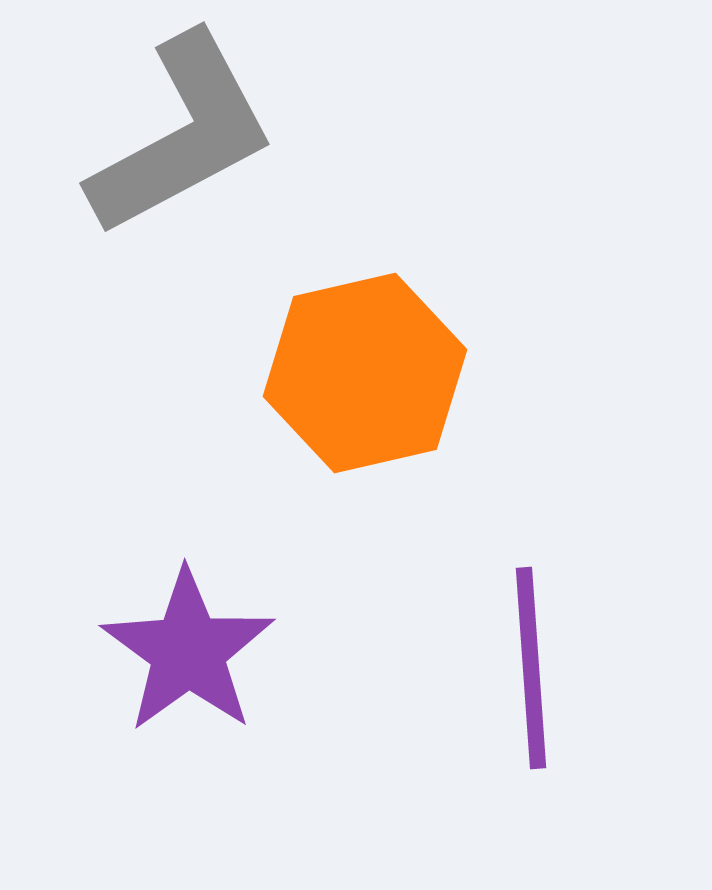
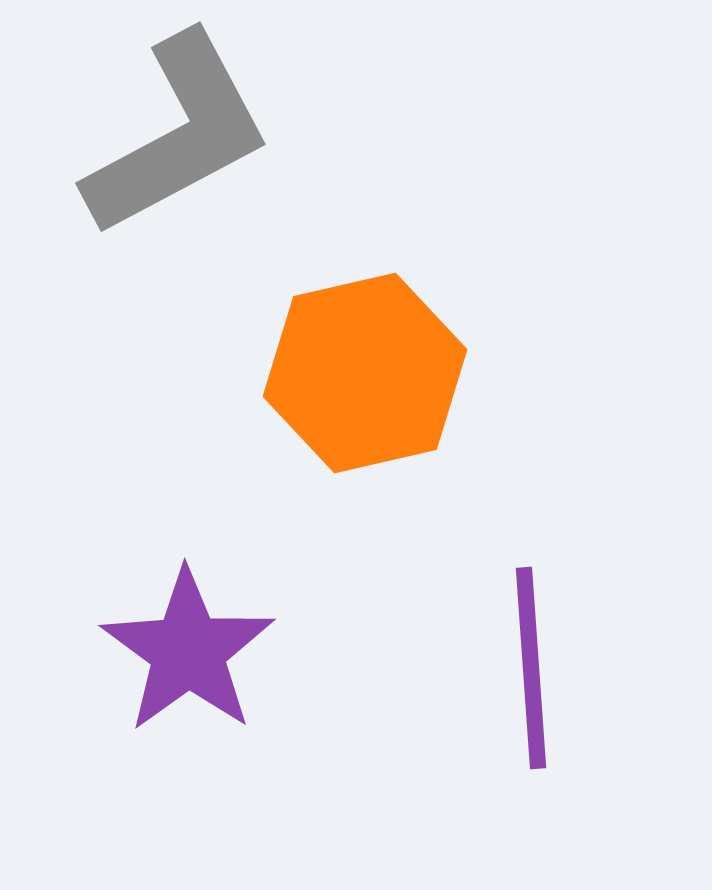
gray L-shape: moved 4 px left
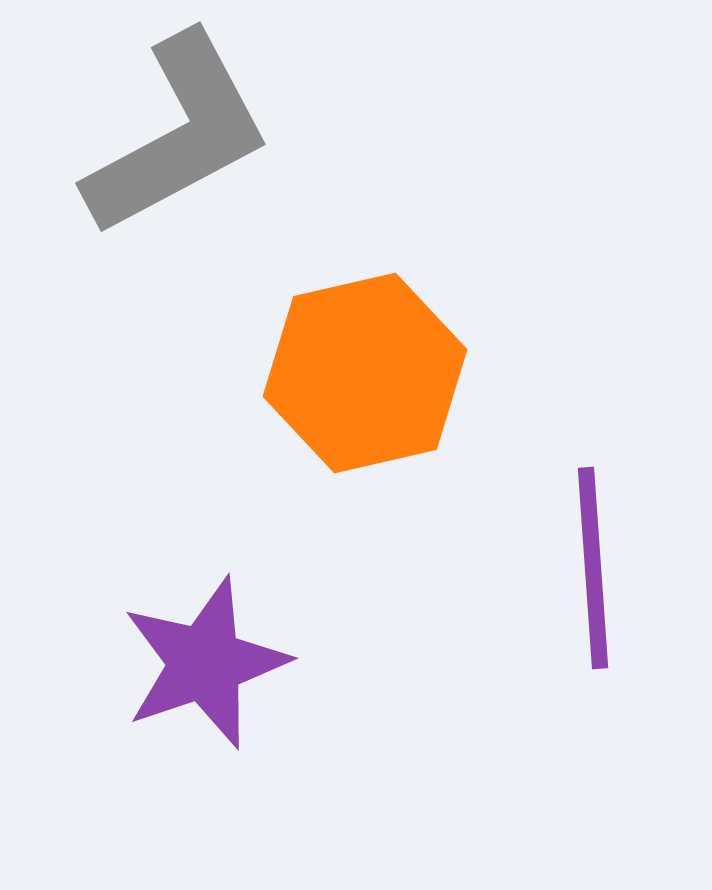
purple star: moved 17 px right, 12 px down; rotated 17 degrees clockwise
purple line: moved 62 px right, 100 px up
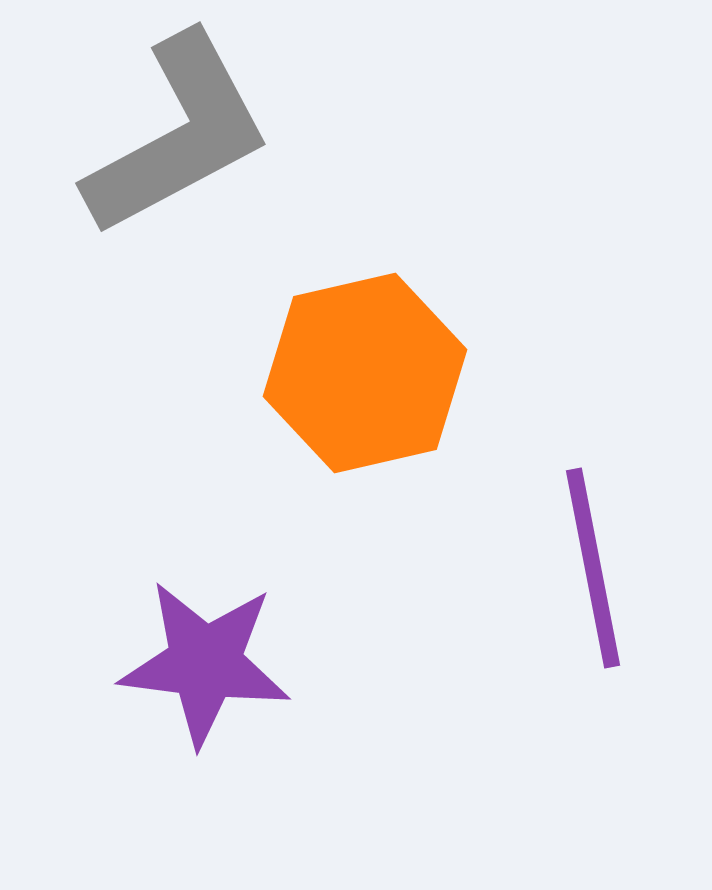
purple line: rotated 7 degrees counterclockwise
purple star: rotated 26 degrees clockwise
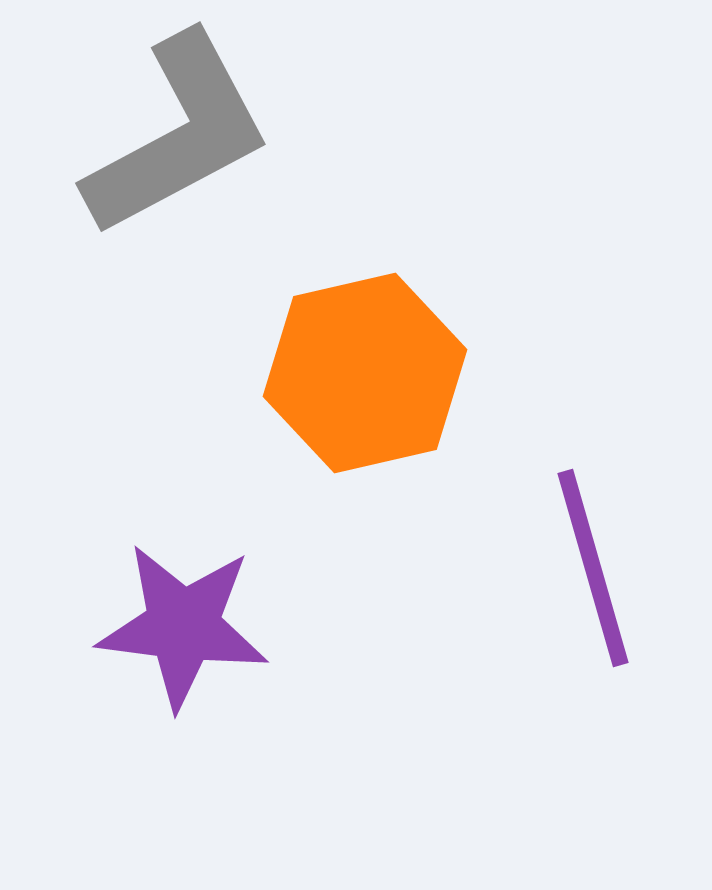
purple line: rotated 5 degrees counterclockwise
purple star: moved 22 px left, 37 px up
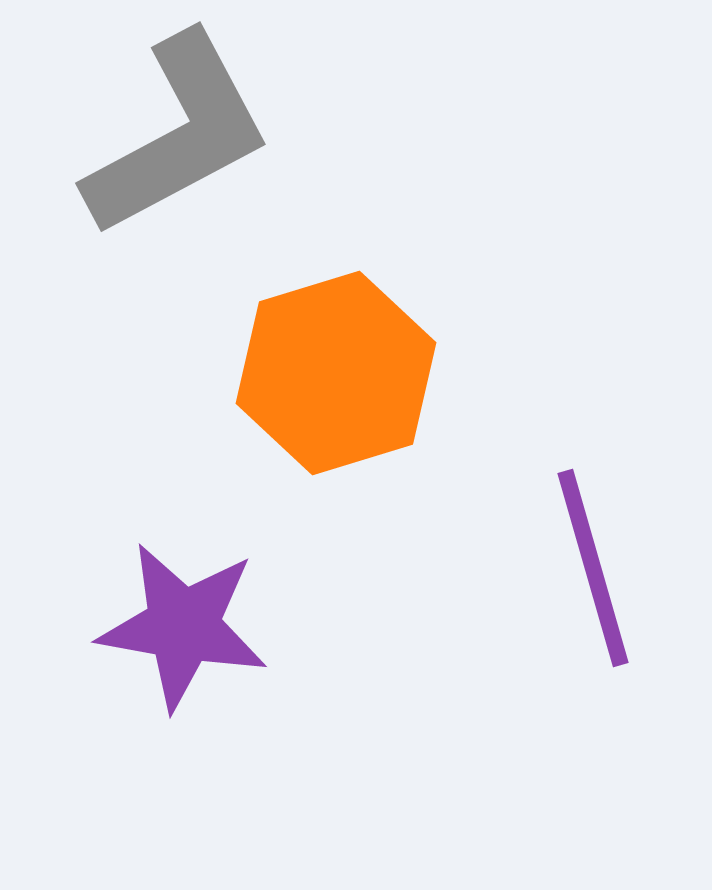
orange hexagon: moved 29 px left; rotated 4 degrees counterclockwise
purple star: rotated 3 degrees clockwise
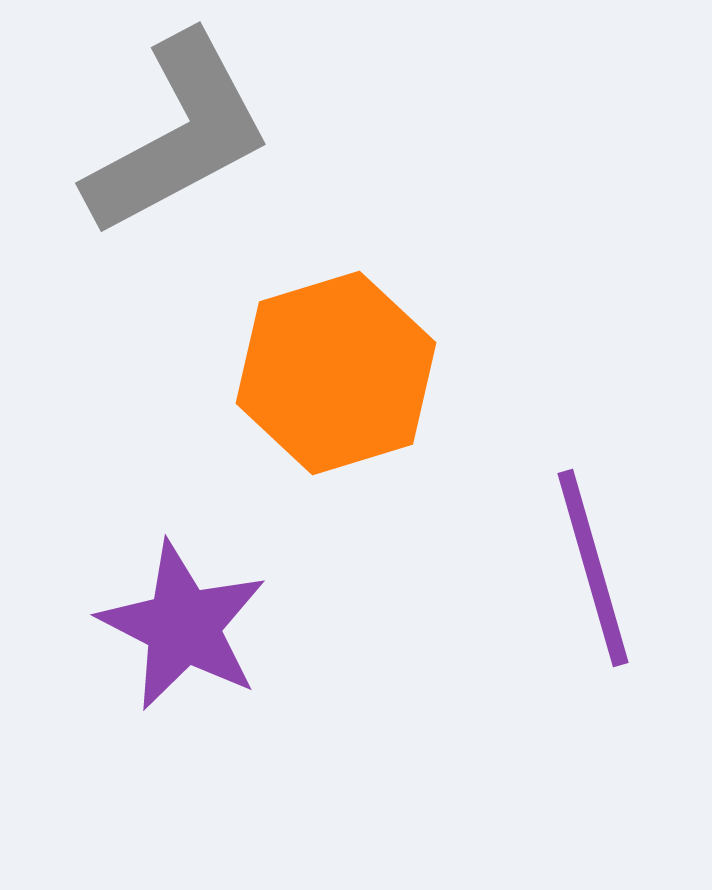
purple star: rotated 17 degrees clockwise
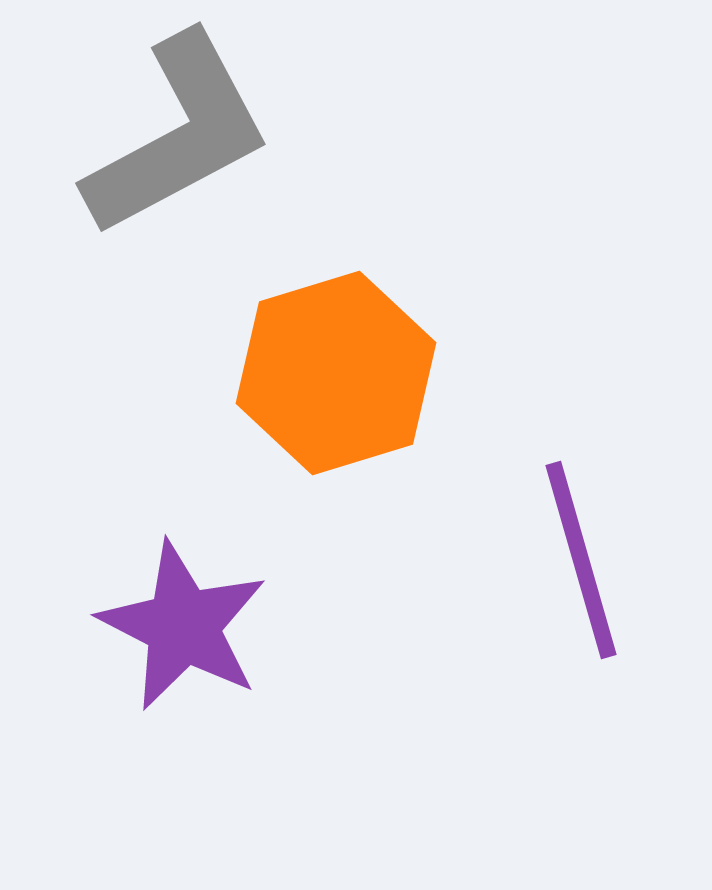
purple line: moved 12 px left, 8 px up
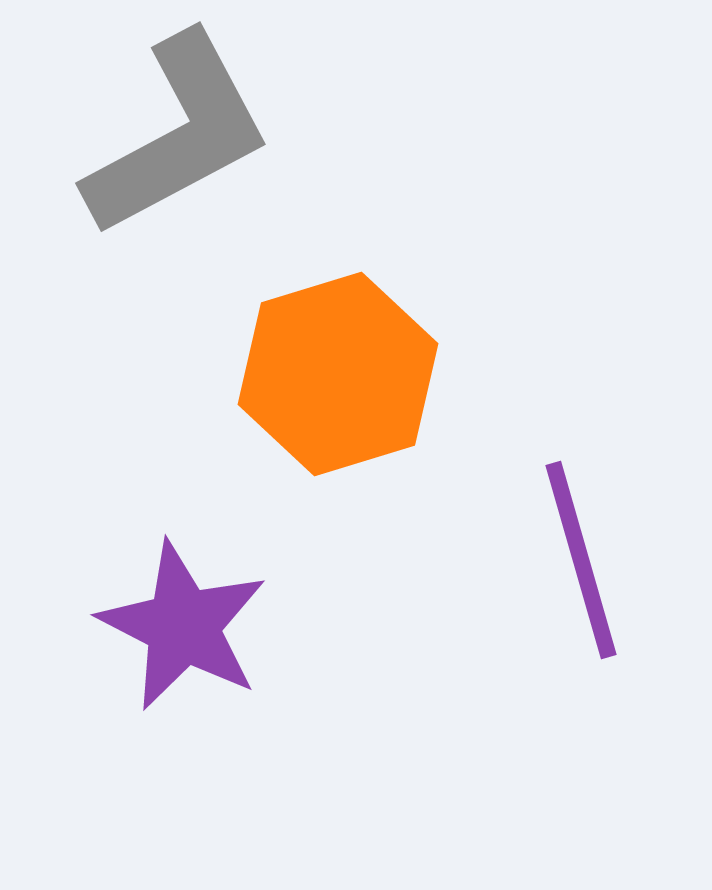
orange hexagon: moved 2 px right, 1 px down
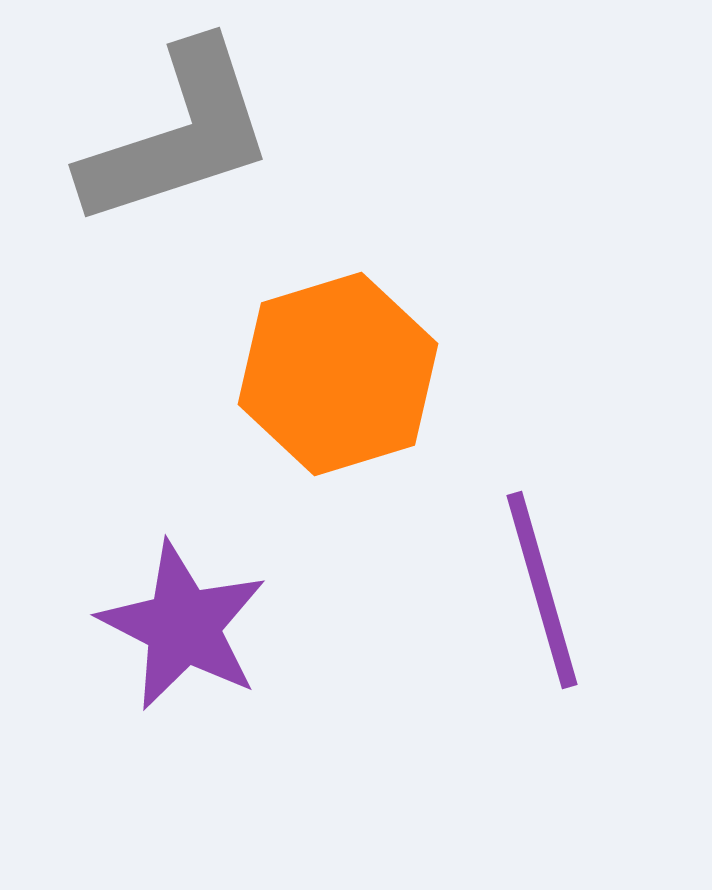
gray L-shape: rotated 10 degrees clockwise
purple line: moved 39 px left, 30 px down
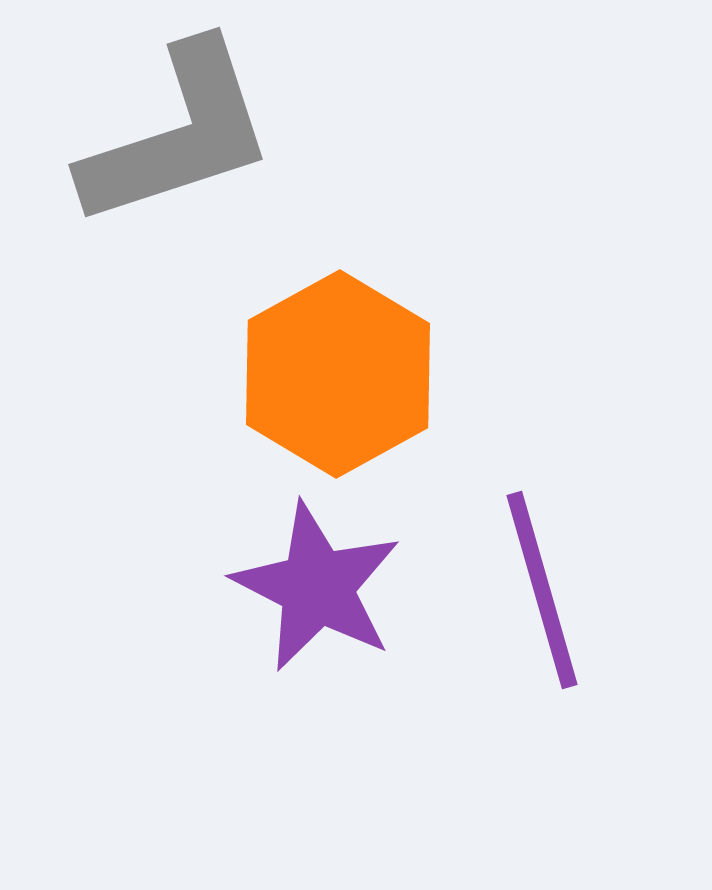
orange hexagon: rotated 12 degrees counterclockwise
purple star: moved 134 px right, 39 px up
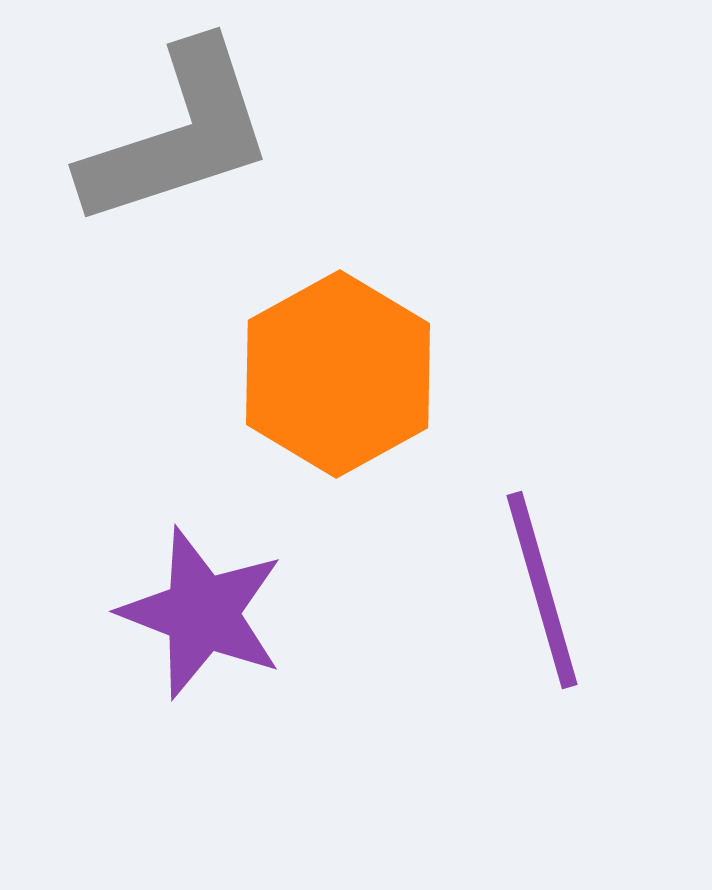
purple star: moved 115 px left, 26 px down; rotated 6 degrees counterclockwise
